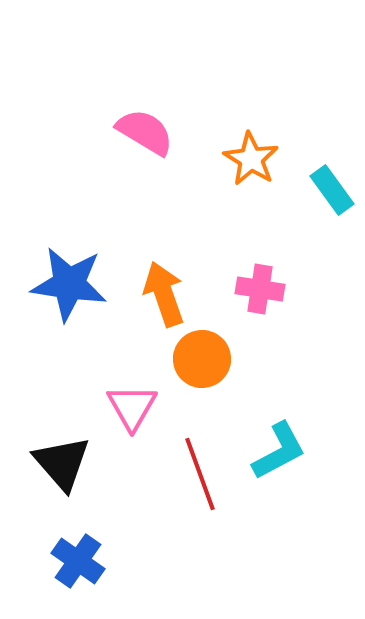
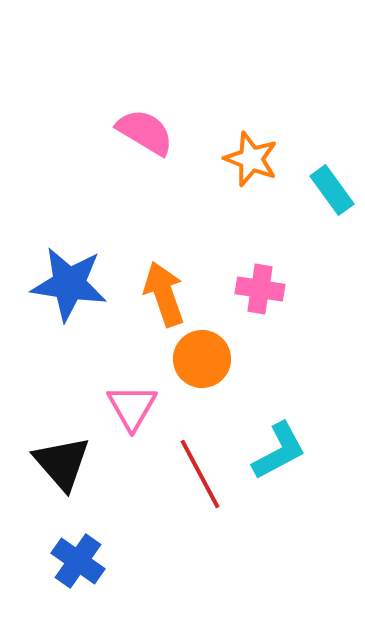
orange star: rotated 10 degrees counterclockwise
red line: rotated 8 degrees counterclockwise
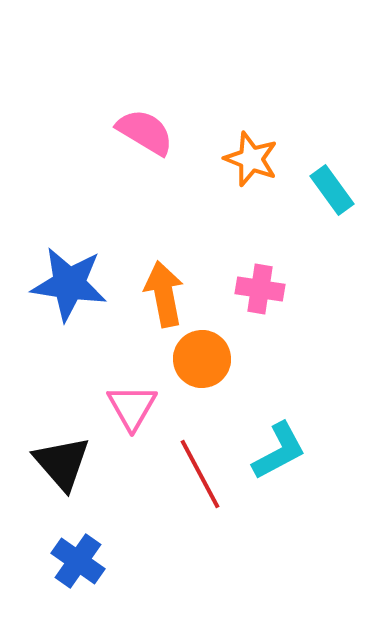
orange arrow: rotated 8 degrees clockwise
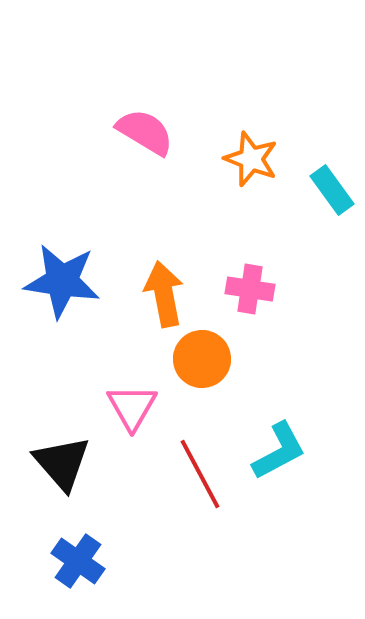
blue star: moved 7 px left, 3 px up
pink cross: moved 10 px left
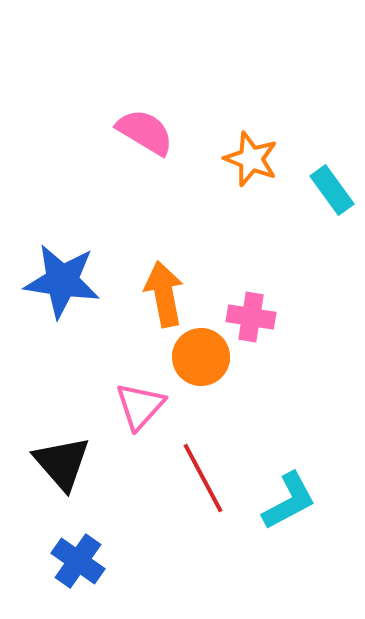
pink cross: moved 1 px right, 28 px down
orange circle: moved 1 px left, 2 px up
pink triangle: moved 8 px right, 1 px up; rotated 12 degrees clockwise
cyan L-shape: moved 10 px right, 50 px down
red line: moved 3 px right, 4 px down
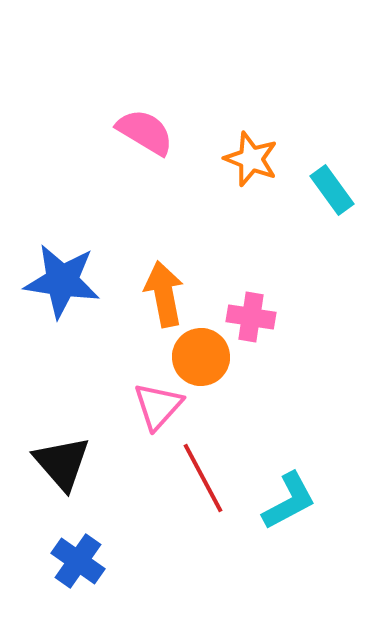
pink triangle: moved 18 px right
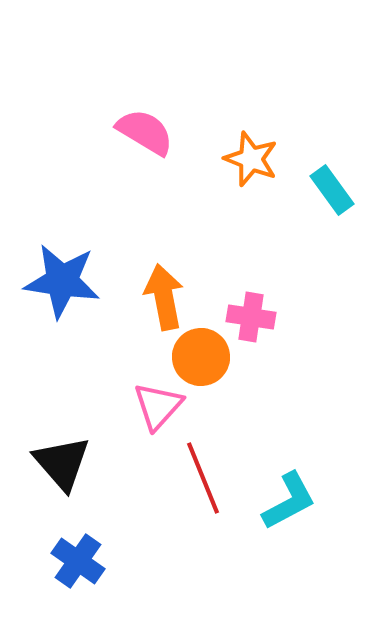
orange arrow: moved 3 px down
red line: rotated 6 degrees clockwise
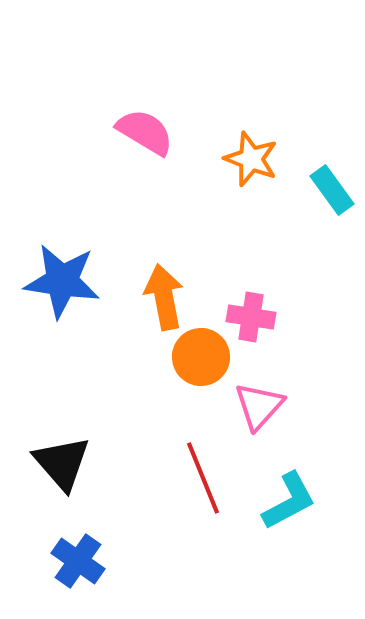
pink triangle: moved 101 px right
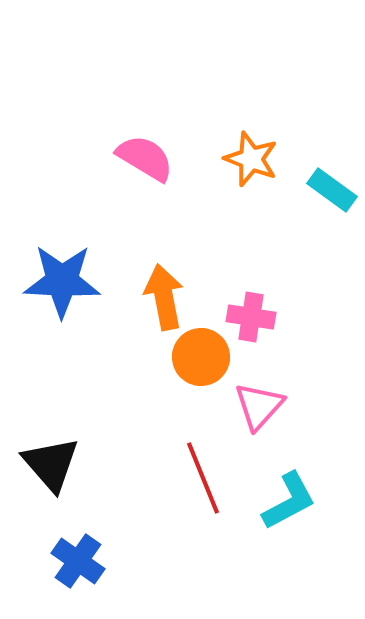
pink semicircle: moved 26 px down
cyan rectangle: rotated 18 degrees counterclockwise
blue star: rotated 6 degrees counterclockwise
black triangle: moved 11 px left, 1 px down
